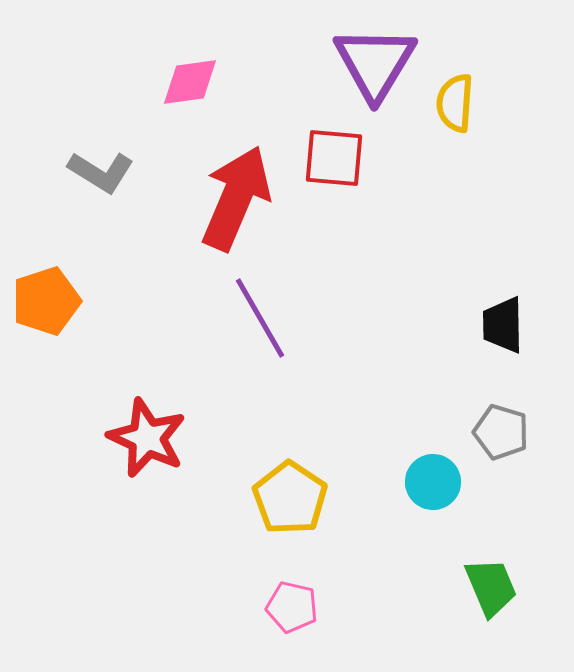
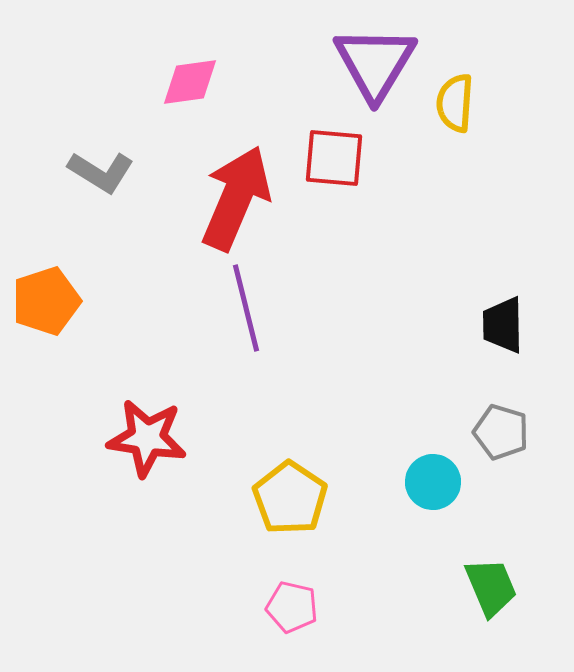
purple line: moved 14 px left, 10 px up; rotated 16 degrees clockwise
red star: rotated 16 degrees counterclockwise
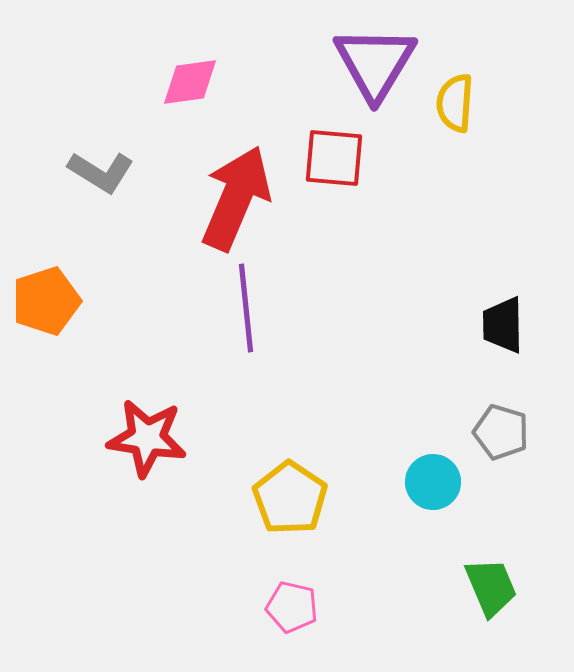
purple line: rotated 8 degrees clockwise
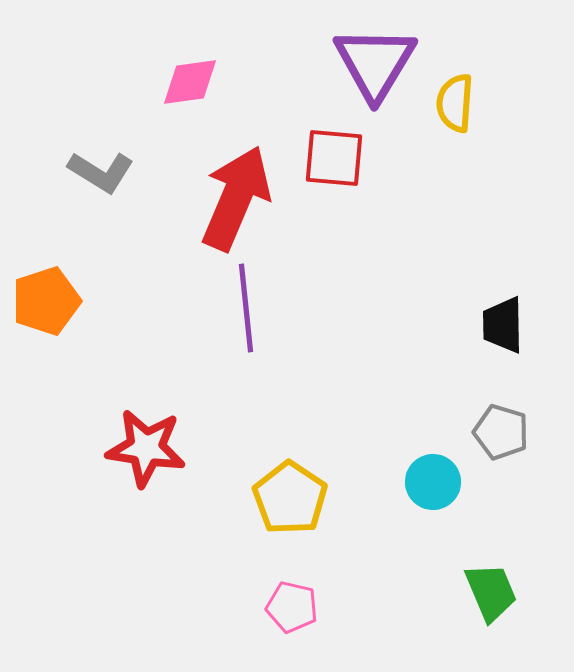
red star: moved 1 px left, 10 px down
green trapezoid: moved 5 px down
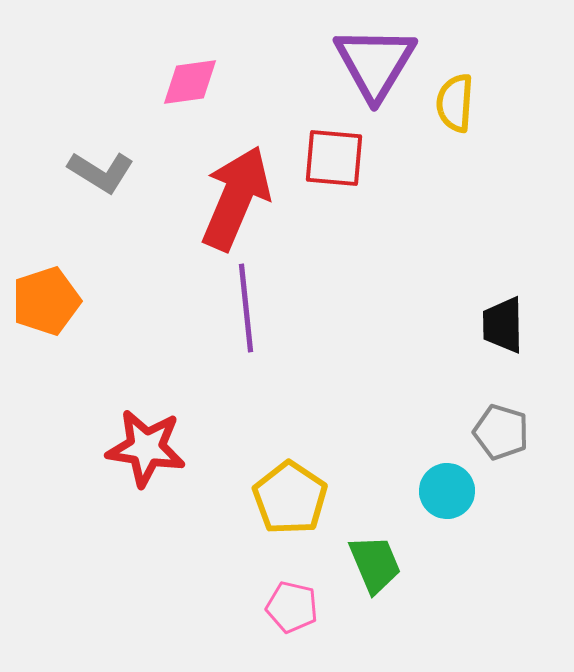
cyan circle: moved 14 px right, 9 px down
green trapezoid: moved 116 px left, 28 px up
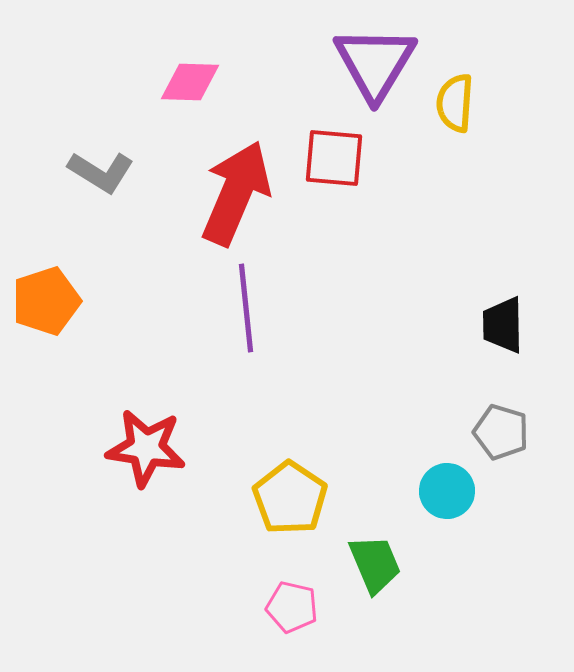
pink diamond: rotated 10 degrees clockwise
red arrow: moved 5 px up
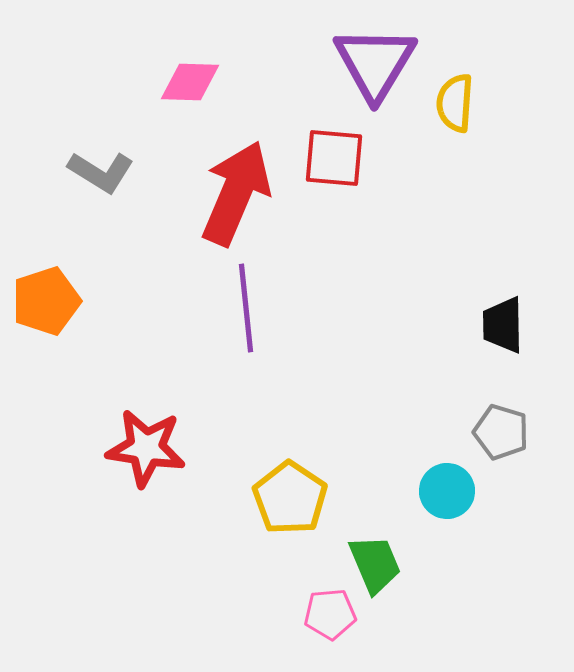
pink pentagon: moved 38 px right, 7 px down; rotated 18 degrees counterclockwise
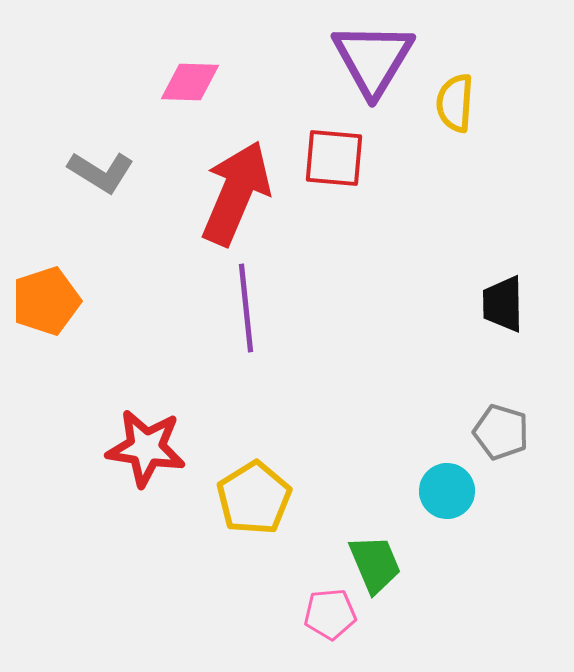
purple triangle: moved 2 px left, 4 px up
black trapezoid: moved 21 px up
yellow pentagon: moved 36 px left; rotated 6 degrees clockwise
